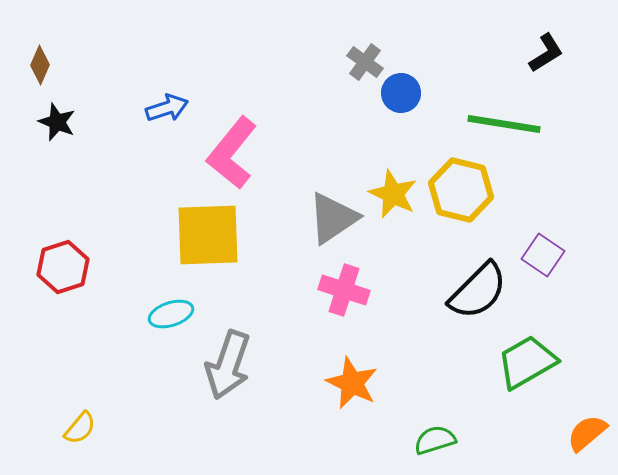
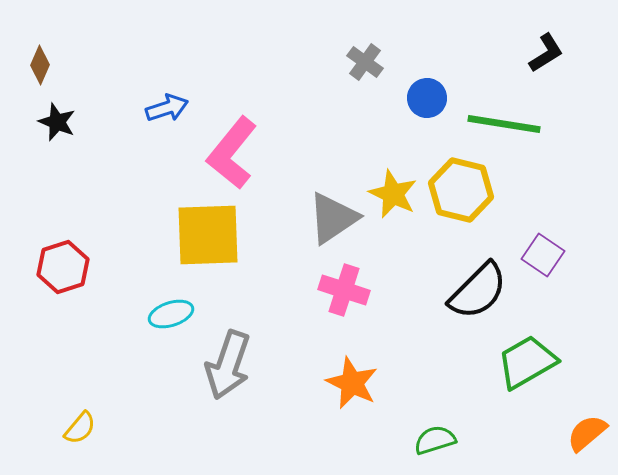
blue circle: moved 26 px right, 5 px down
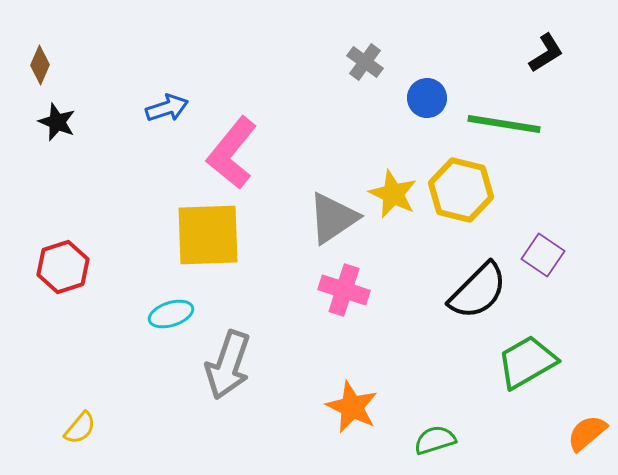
orange star: moved 24 px down
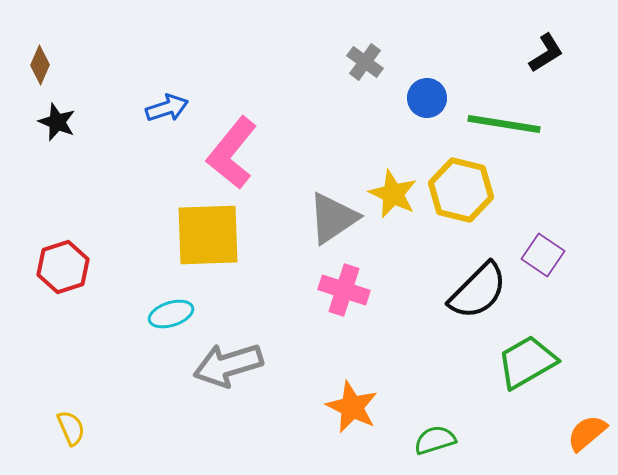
gray arrow: rotated 54 degrees clockwise
yellow semicircle: moved 9 px left; rotated 63 degrees counterclockwise
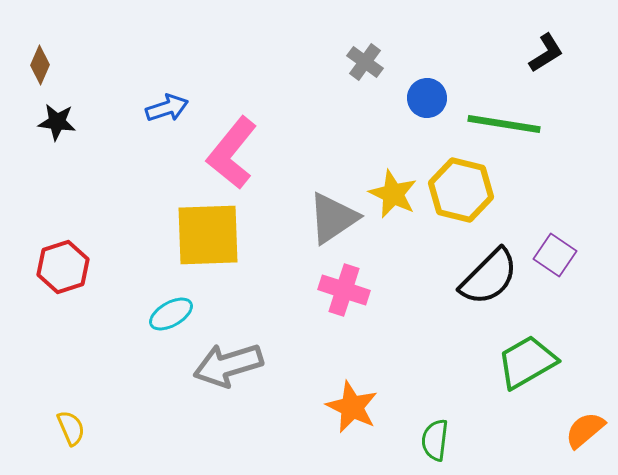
black star: rotated 15 degrees counterclockwise
purple square: moved 12 px right
black semicircle: moved 11 px right, 14 px up
cyan ellipse: rotated 12 degrees counterclockwise
orange semicircle: moved 2 px left, 3 px up
green semicircle: rotated 66 degrees counterclockwise
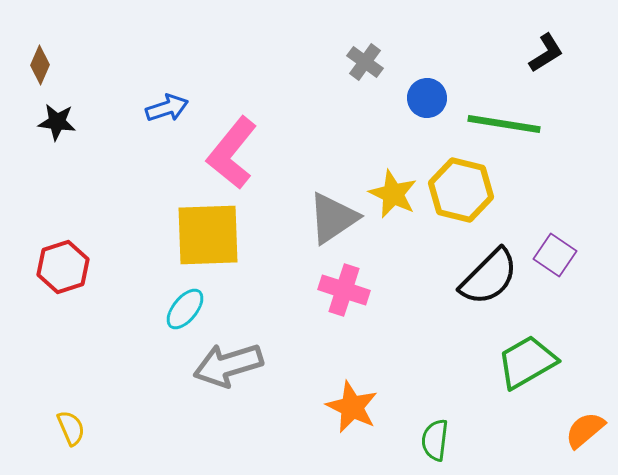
cyan ellipse: moved 14 px right, 5 px up; rotated 21 degrees counterclockwise
